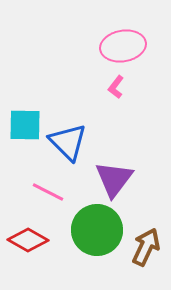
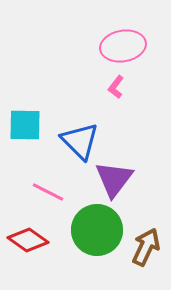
blue triangle: moved 12 px right, 1 px up
red diamond: rotated 6 degrees clockwise
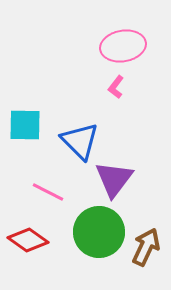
green circle: moved 2 px right, 2 px down
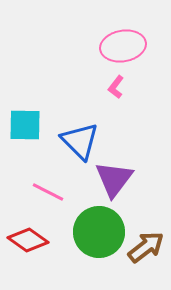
brown arrow: rotated 27 degrees clockwise
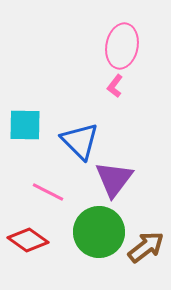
pink ellipse: moved 1 px left; rotated 69 degrees counterclockwise
pink L-shape: moved 1 px left, 1 px up
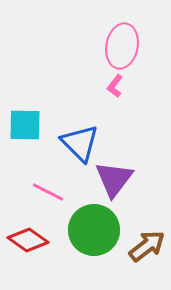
blue triangle: moved 2 px down
green circle: moved 5 px left, 2 px up
brown arrow: moved 1 px right, 1 px up
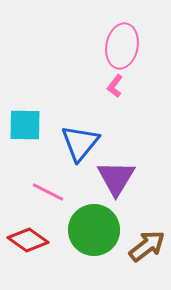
blue triangle: rotated 24 degrees clockwise
purple triangle: moved 2 px right, 1 px up; rotated 6 degrees counterclockwise
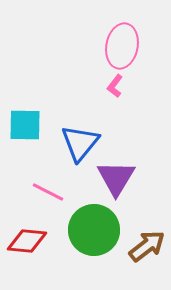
red diamond: moved 1 px left, 1 px down; rotated 30 degrees counterclockwise
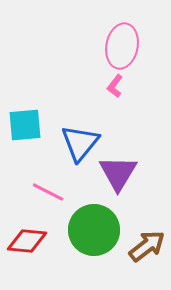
cyan square: rotated 6 degrees counterclockwise
purple triangle: moved 2 px right, 5 px up
